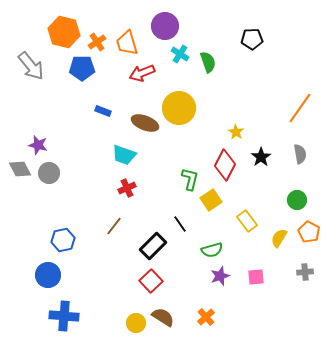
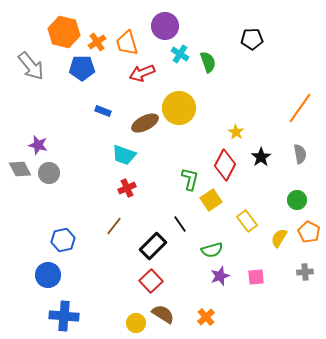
brown ellipse at (145, 123): rotated 48 degrees counterclockwise
brown semicircle at (163, 317): moved 3 px up
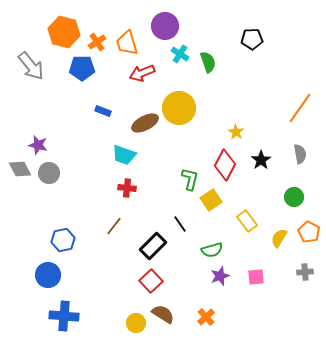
black star at (261, 157): moved 3 px down
red cross at (127, 188): rotated 30 degrees clockwise
green circle at (297, 200): moved 3 px left, 3 px up
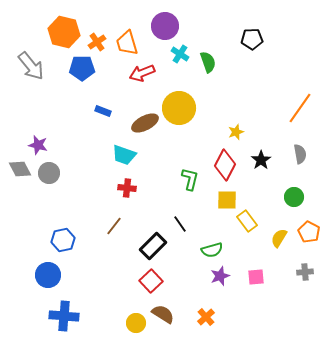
yellow star at (236, 132): rotated 21 degrees clockwise
yellow square at (211, 200): moved 16 px right; rotated 35 degrees clockwise
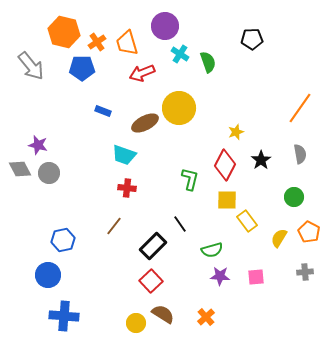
purple star at (220, 276): rotated 24 degrees clockwise
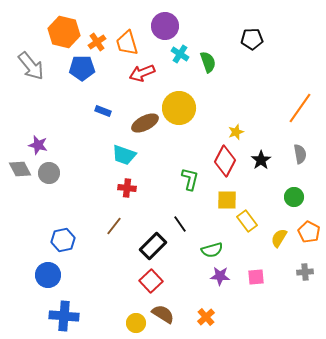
red diamond at (225, 165): moved 4 px up
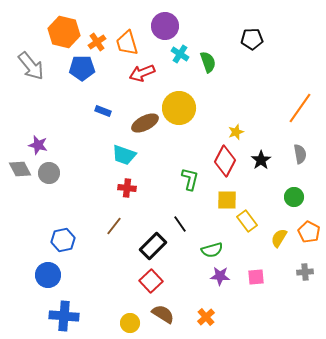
yellow circle at (136, 323): moved 6 px left
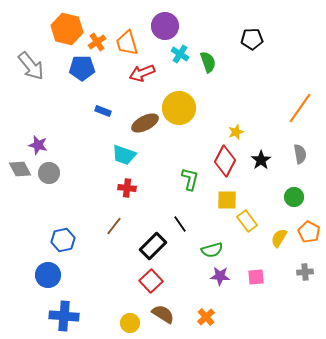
orange hexagon at (64, 32): moved 3 px right, 3 px up
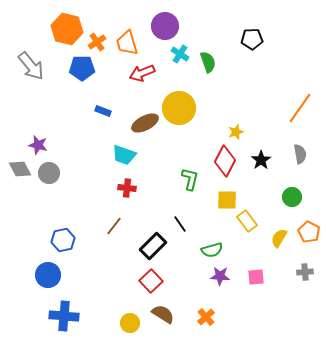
green circle at (294, 197): moved 2 px left
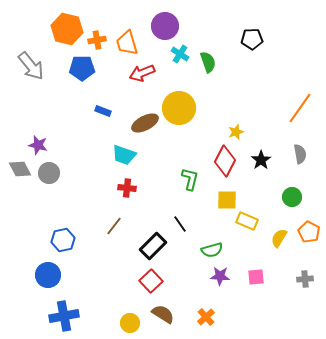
orange cross at (97, 42): moved 2 px up; rotated 24 degrees clockwise
yellow rectangle at (247, 221): rotated 30 degrees counterclockwise
gray cross at (305, 272): moved 7 px down
blue cross at (64, 316): rotated 16 degrees counterclockwise
